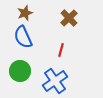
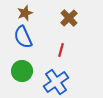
green circle: moved 2 px right
blue cross: moved 1 px right, 1 px down
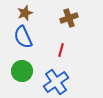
brown cross: rotated 24 degrees clockwise
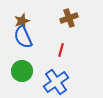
brown star: moved 3 px left, 8 px down
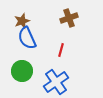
blue semicircle: moved 4 px right, 1 px down
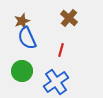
brown cross: rotated 30 degrees counterclockwise
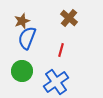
blue semicircle: rotated 45 degrees clockwise
